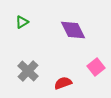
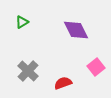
purple diamond: moved 3 px right
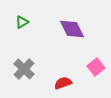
purple diamond: moved 4 px left, 1 px up
gray cross: moved 4 px left, 2 px up
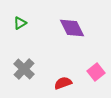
green triangle: moved 2 px left, 1 px down
purple diamond: moved 1 px up
pink square: moved 5 px down
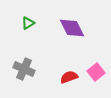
green triangle: moved 8 px right
gray cross: rotated 20 degrees counterclockwise
red semicircle: moved 6 px right, 6 px up
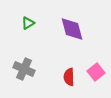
purple diamond: moved 1 px down; rotated 12 degrees clockwise
red semicircle: rotated 72 degrees counterclockwise
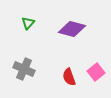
green triangle: rotated 16 degrees counterclockwise
purple diamond: rotated 60 degrees counterclockwise
red semicircle: rotated 18 degrees counterclockwise
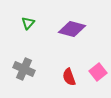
pink square: moved 2 px right
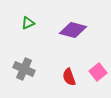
green triangle: rotated 24 degrees clockwise
purple diamond: moved 1 px right, 1 px down
